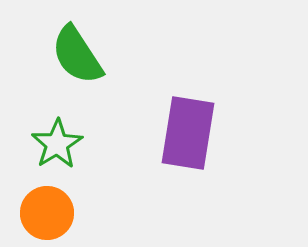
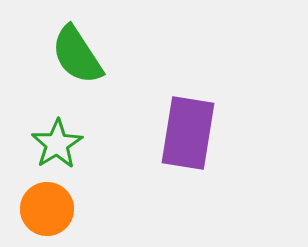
orange circle: moved 4 px up
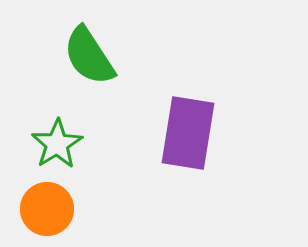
green semicircle: moved 12 px right, 1 px down
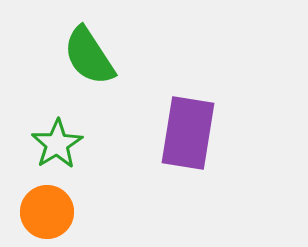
orange circle: moved 3 px down
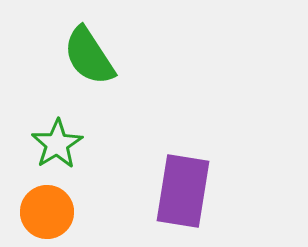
purple rectangle: moved 5 px left, 58 px down
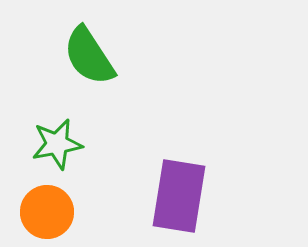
green star: rotated 21 degrees clockwise
purple rectangle: moved 4 px left, 5 px down
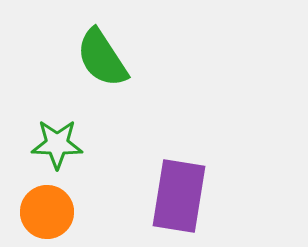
green semicircle: moved 13 px right, 2 px down
green star: rotated 12 degrees clockwise
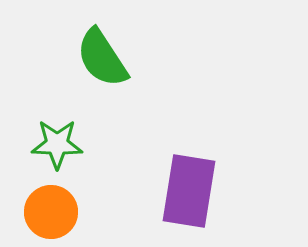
purple rectangle: moved 10 px right, 5 px up
orange circle: moved 4 px right
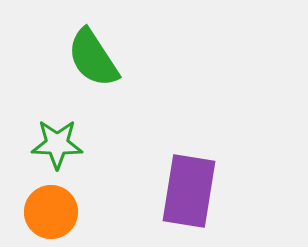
green semicircle: moved 9 px left
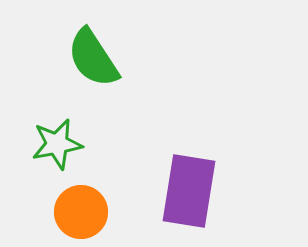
green star: rotated 12 degrees counterclockwise
orange circle: moved 30 px right
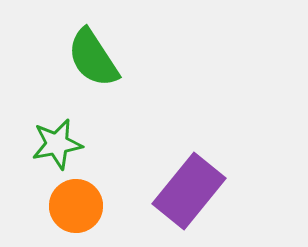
purple rectangle: rotated 30 degrees clockwise
orange circle: moved 5 px left, 6 px up
